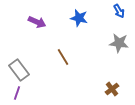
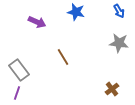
blue star: moved 3 px left, 6 px up
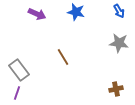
purple arrow: moved 8 px up
brown cross: moved 4 px right; rotated 24 degrees clockwise
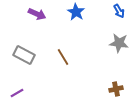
blue star: rotated 18 degrees clockwise
gray rectangle: moved 5 px right, 15 px up; rotated 25 degrees counterclockwise
purple line: rotated 40 degrees clockwise
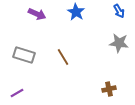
gray rectangle: rotated 10 degrees counterclockwise
brown cross: moved 7 px left
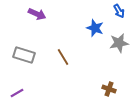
blue star: moved 19 px right, 16 px down; rotated 12 degrees counterclockwise
gray star: rotated 18 degrees counterclockwise
brown cross: rotated 32 degrees clockwise
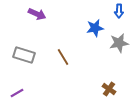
blue arrow: rotated 32 degrees clockwise
blue star: rotated 30 degrees counterclockwise
brown cross: rotated 16 degrees clockwise
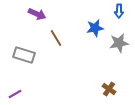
brown line: moved 7 px left, 19 px up
purple line: moved 2 px left, 1 px down
